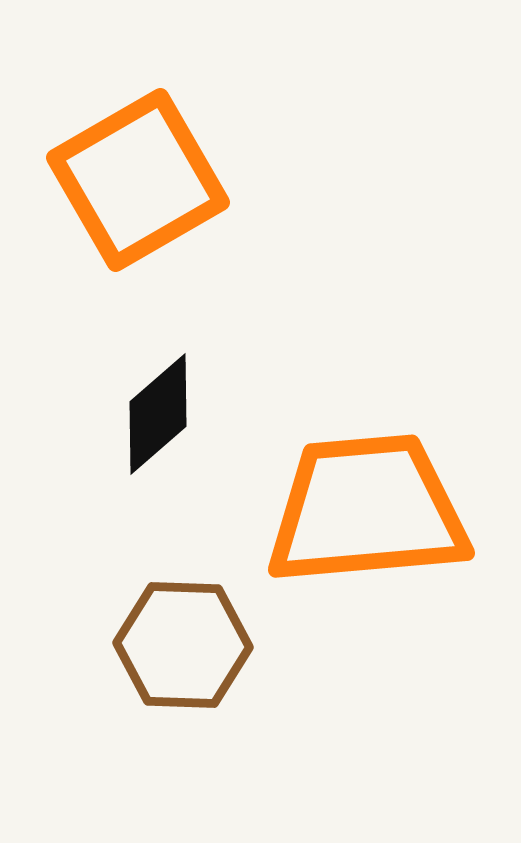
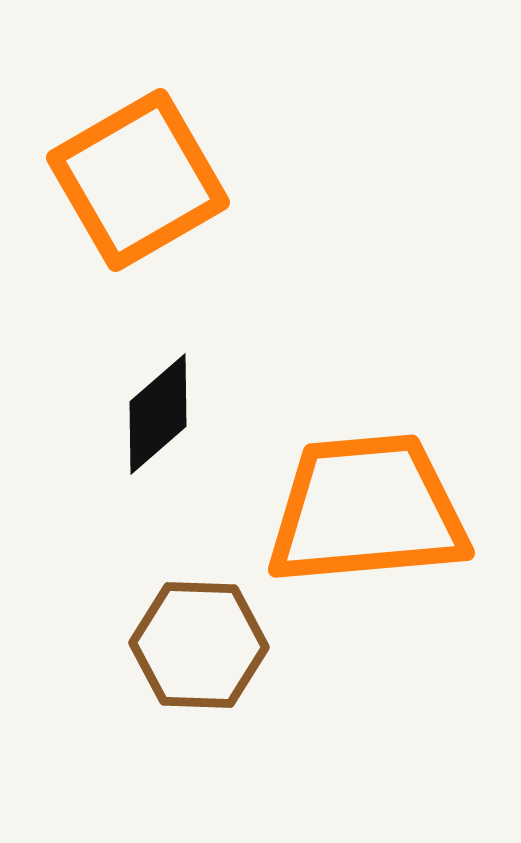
brown hexagon: moved 16 px right
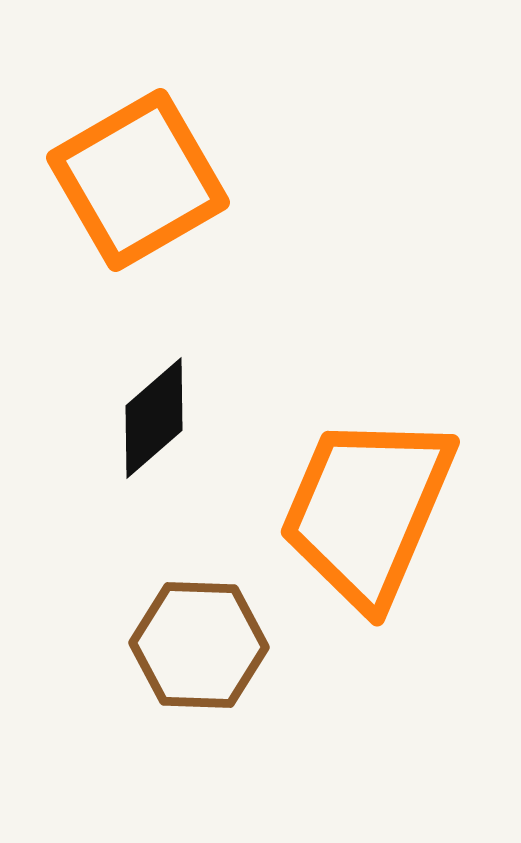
black diamond: moved 4 px left, 4 px down
orange trapezoid: rotated 62 degrees counterclockwise
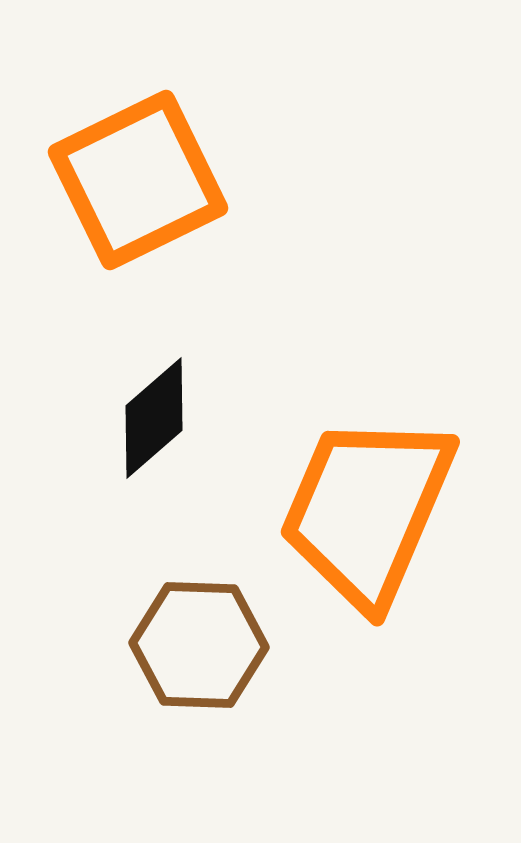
orange square: rotated 4 degrees clockwise
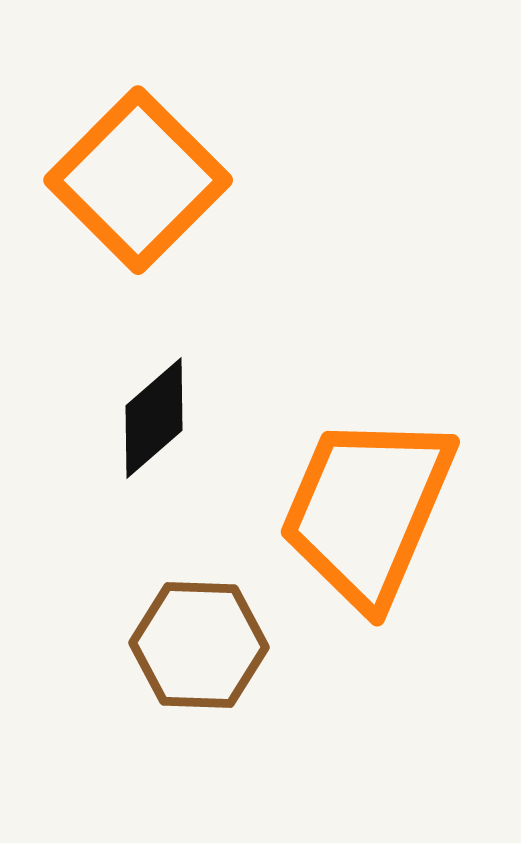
orange square: rotated 19 degrees counterclockwise
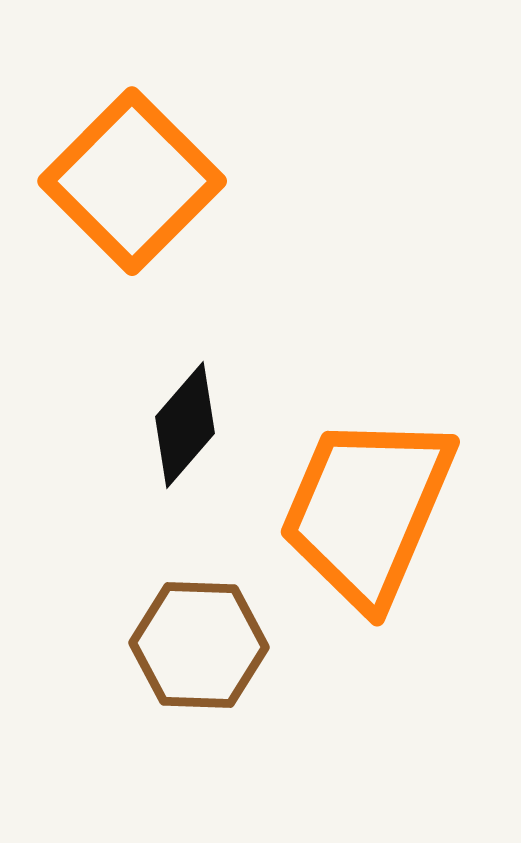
orange square: moved 6 px left, 1 px down
black diamond: moved 31 px right, 7 px down; rotated 8 degrees counterclockwise
